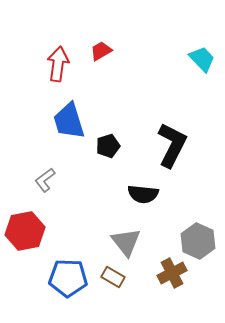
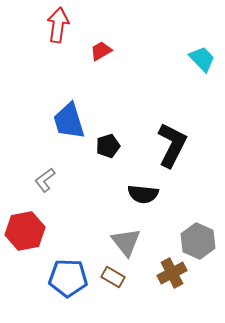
red arrow: moved 39 px up
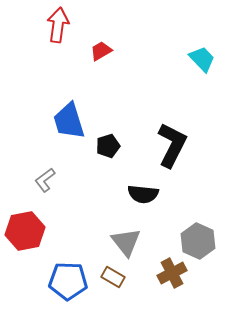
blue pentagon: moved 3 px down
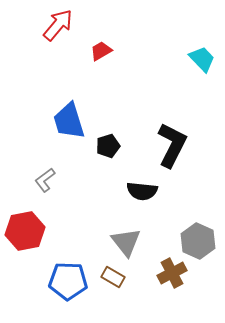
red arrow: rotated 32 degrees clockwise
black semicircle: moved 1 px left, 3 px up
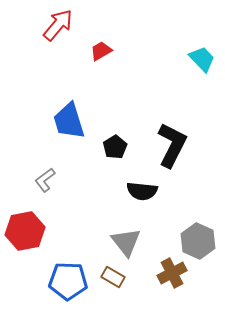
black pentagon: moved 7 px right, 1 px down; rotated 15 degrees counterclockwise
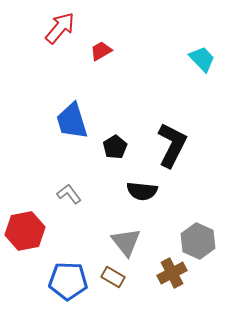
red arrow: moved 2 px right, 3 px down
blue trapezoid: moved 3 px right
gray L-shape: moved 24 px right, 14 px down; rotated 90 degrees clockwise
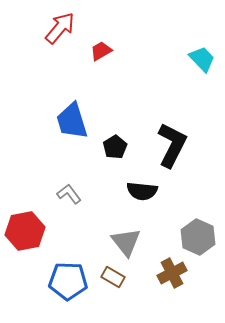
gray hexagon: moved 4 px up
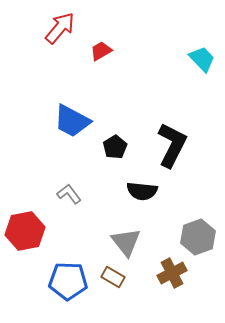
blue trapezoid: rotated 45 degrees counterclockwise
gray hexagon: rotated 16 degrees clockwise
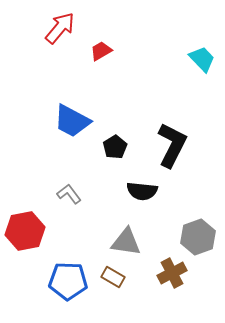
gray triangle: rotated 44 degrees counterclockwise
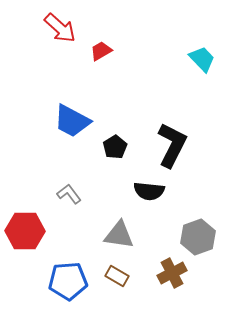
red arrow: rotated 92 degrees clockwise
black semicircle: moved 7 px right
red hexagon: rotated 12 degrees clockwise
gray triangle: moved 7 px left, 7 px up
brown rectangle: moved 4 px right, 1 px up
blue pentagon: rotated 6 degrees counterclockwise
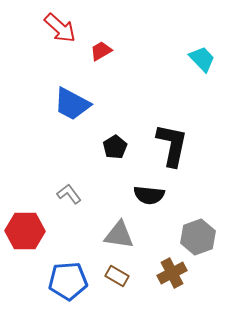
blue trapezoid: moved 17 px up
black L-shape: rotated 15 degrees counterclockwise
black semicircle: moved 4 px down
